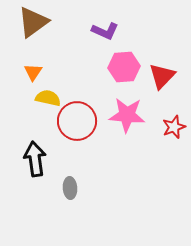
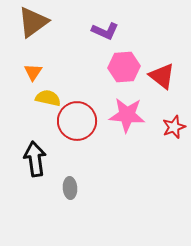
red triangle: rotated 36 degrees counterclockwise
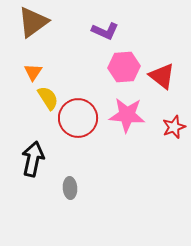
yellow semicircle: rotated 45 degrees clockwise
red circle: moved 1 px right, 3 px up
black arrow: moved 2 px left; rotated 20 degrees clockwise
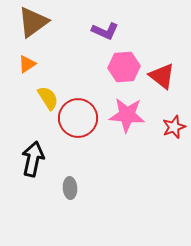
orange triangle: moved 6 px left, 8 px up; rotated 24 degrees clockwise
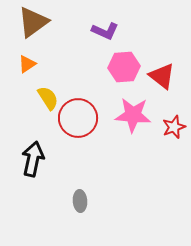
pink star: moved 6 px right
gray ellipse: moved 10 px right, 13 px down
